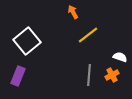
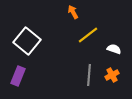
white square: rotated 12 degrees counterclockwise
white semicircle: moved 6 px left, 8 px up
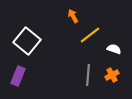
orange arrow: moved 4 px down
yellow line: moved 2 px right
gray line: moved 1 px left
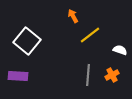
white semicircle: moved 6 px right, 1 px down
purple rectangle: rotated 72 degrees clockwise
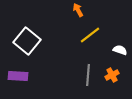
orange arrow: moved 5 px right, 6 px up
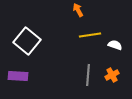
yellow line: rotated 30 degrees clockwise
white semicircle: moved 5 px left, 5 px up
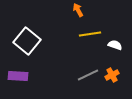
yellow line: moved 1 px up
gray line: rotated 60 degrees clockwise
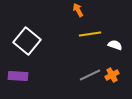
gray line: moved 2 px right
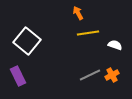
orange arrow: moved 3 px down
yellow line: moved 2 px left, 1 px up
purple rectangle: rotated 60 degrees clockwise
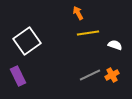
white square: rotated 16 degrees clockwise
